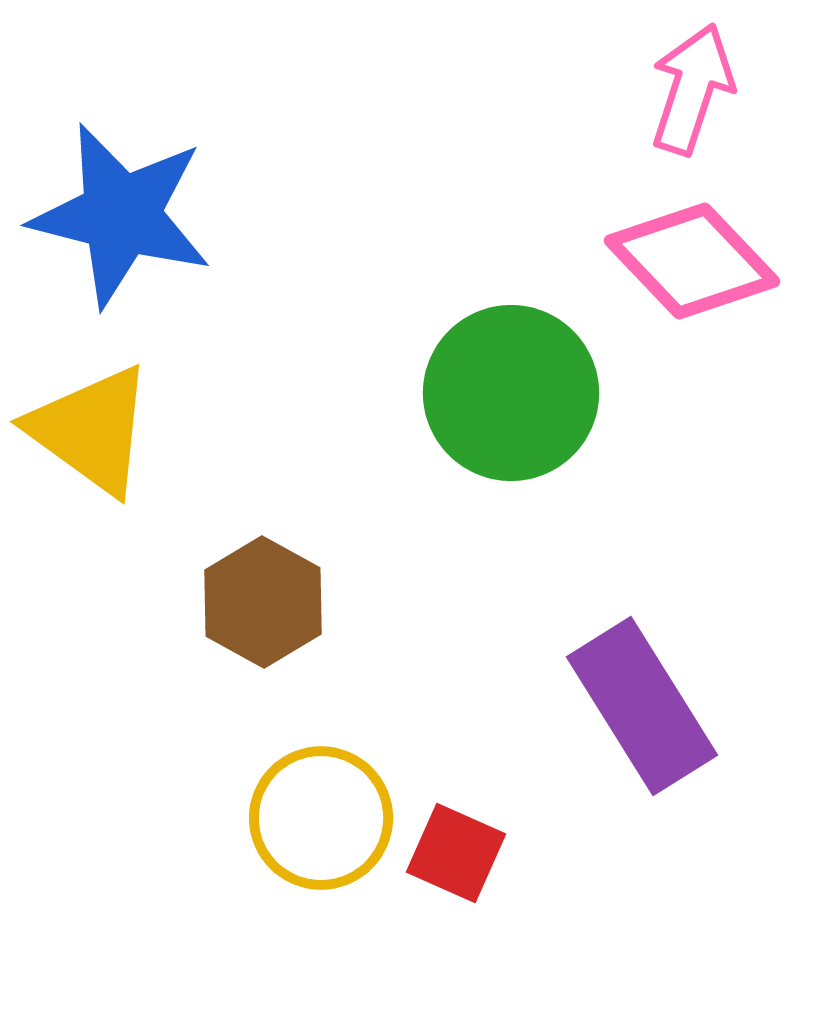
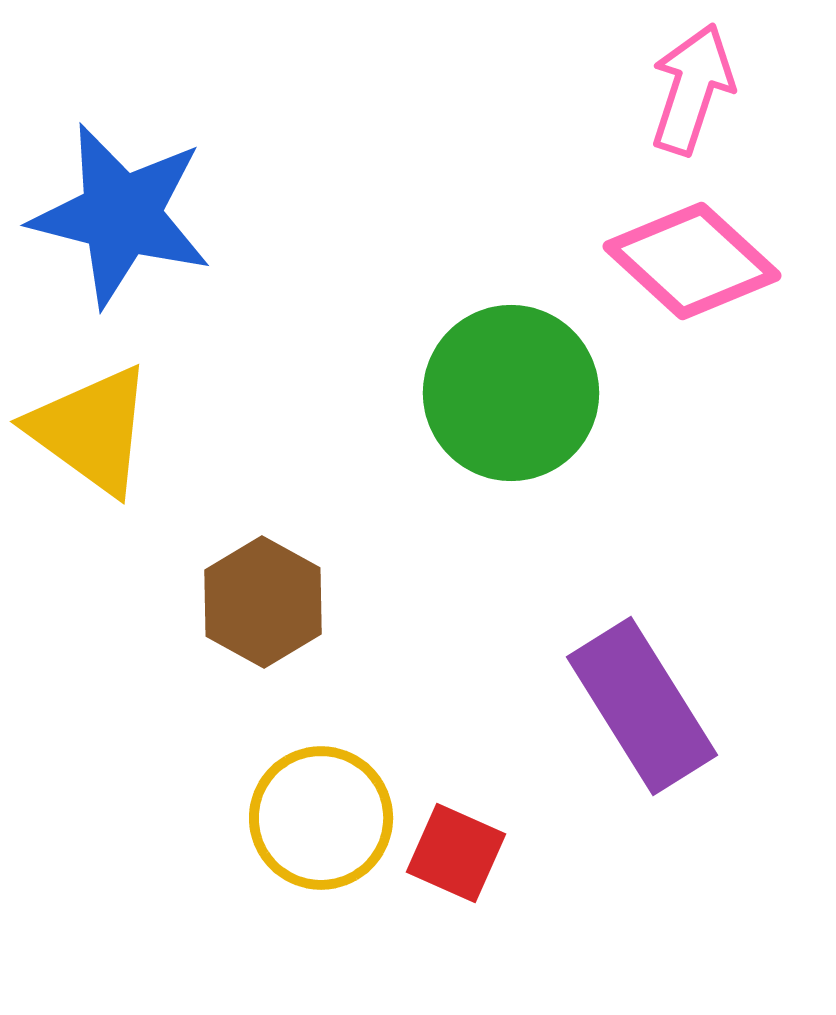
pink diamond: rotated 4 degrees counterclockwise
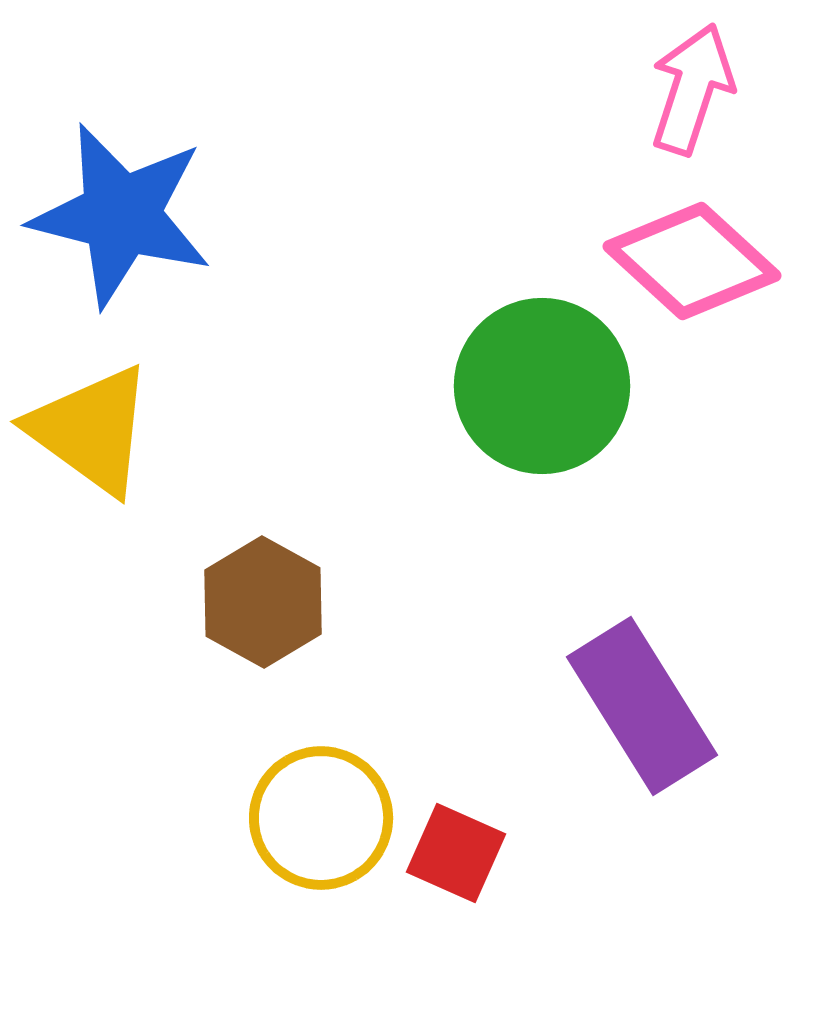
green circle: moved 31 px right, 7 px up
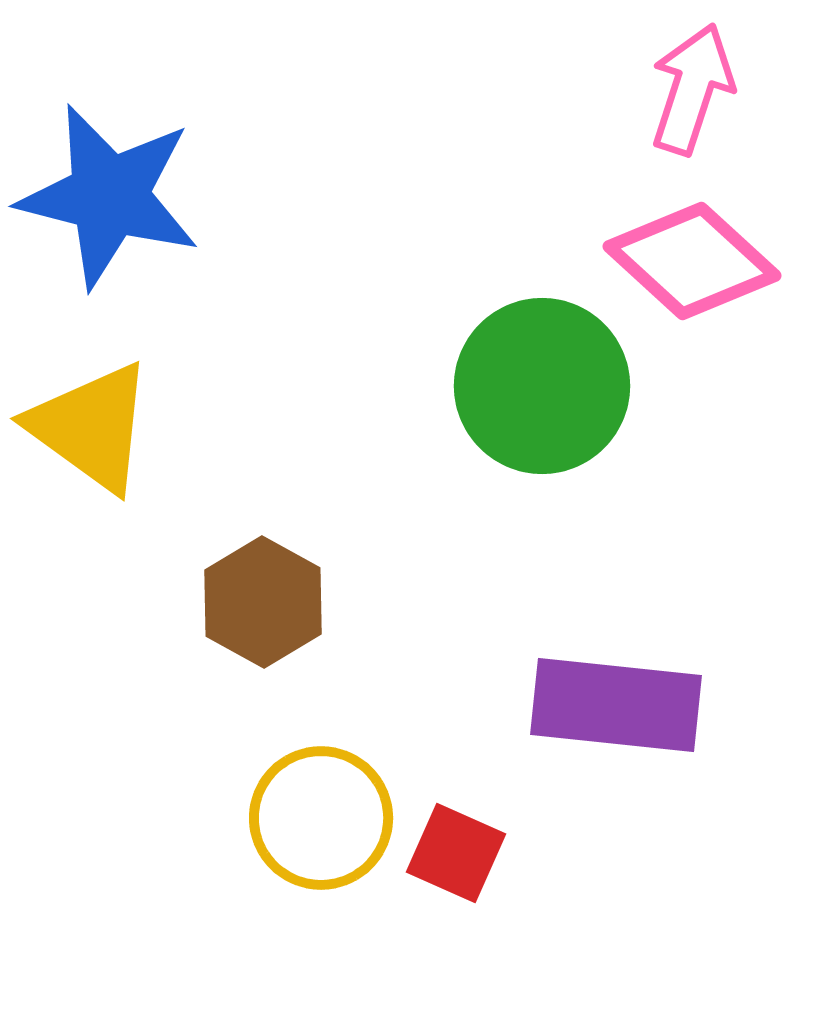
blue star: moved 12 px left, 19 px up
yellow triangle: moved 3 px up
purple rectangle: moved 26 px left, 1 px up; rotated 52 degrees counterclockwise
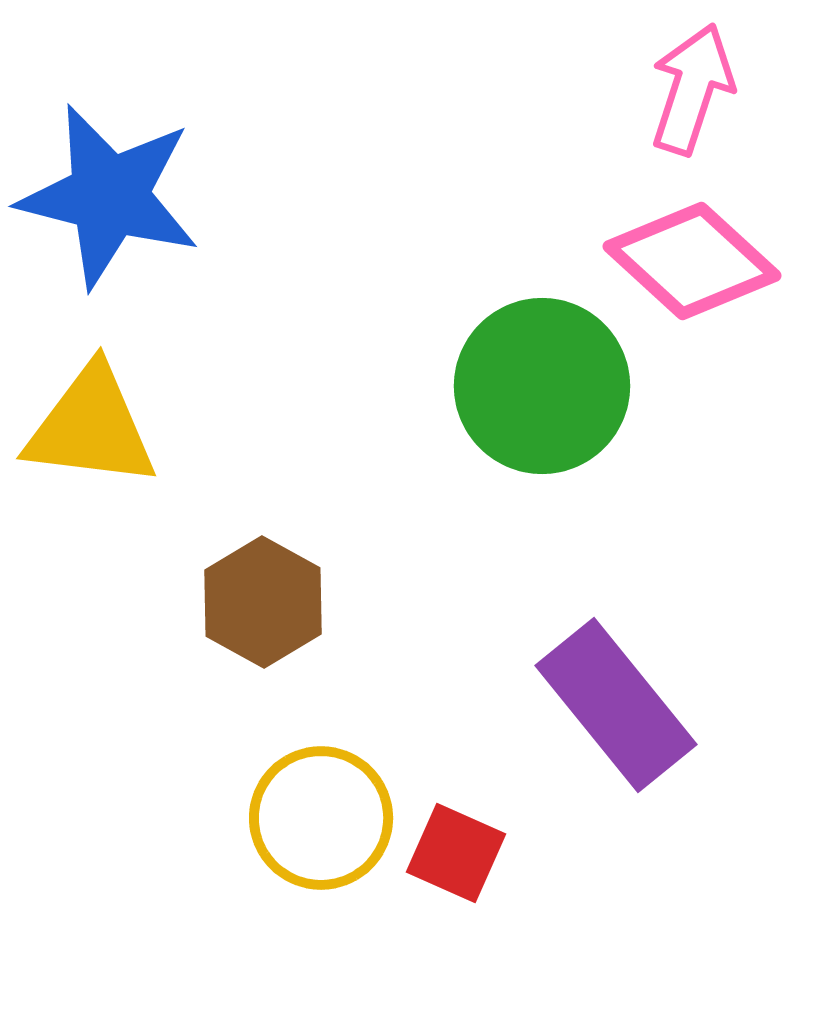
yellow triangle: rotated 29 degrees counterclockwise
purple rectangle: rotated 45 degrees clockwise
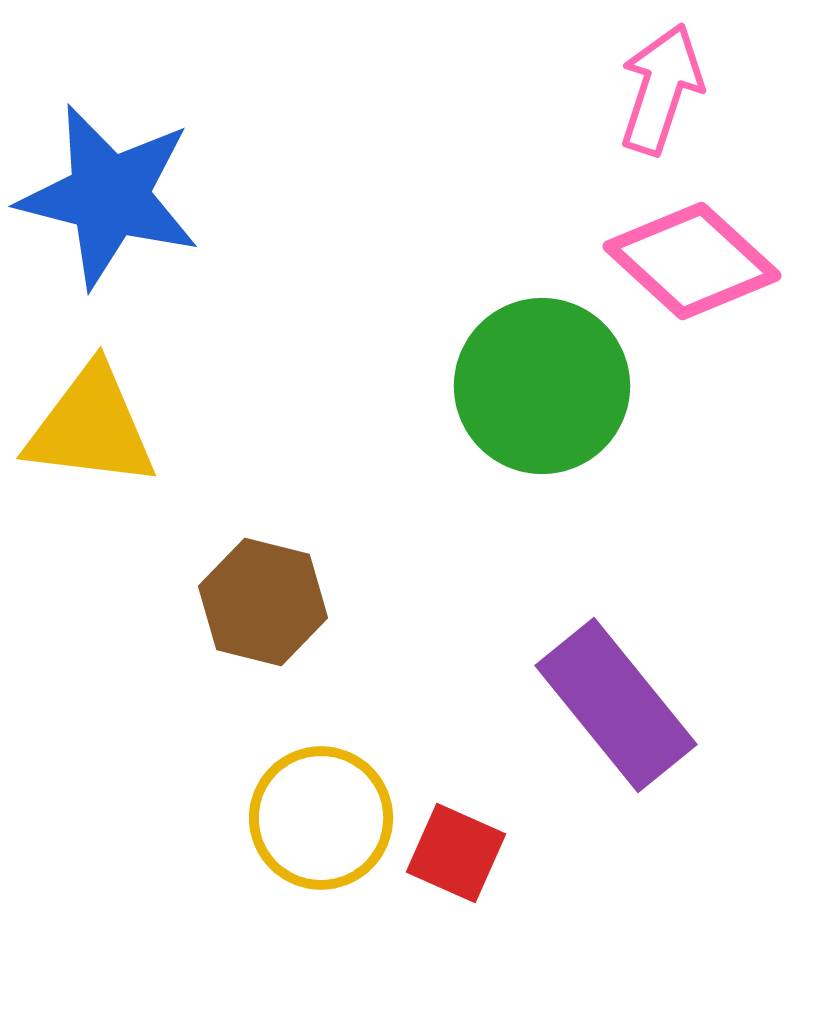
pink arrow: moved 31 px left
brown hexagon: rotated 15 degrees counterclockwise
